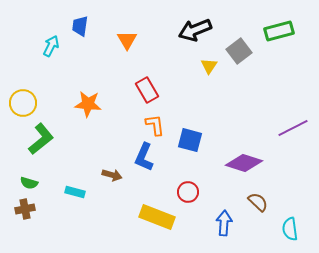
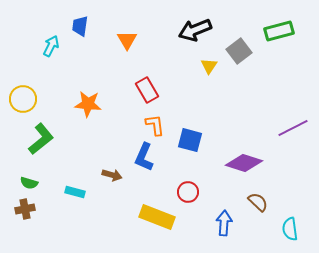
yellow circle: moved 4 px up
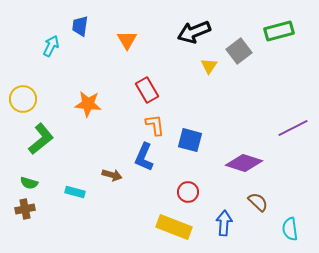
black arrow: moved 1 px left, 2 px down
yellow rectangle: moved 17 px right, 10 px down
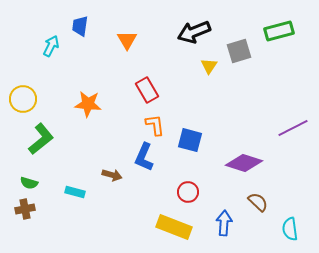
gray square: rotated 20 degrees clockwise
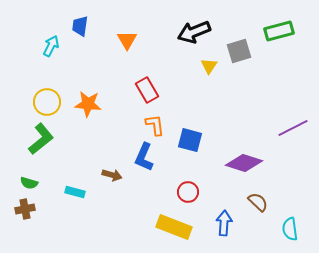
yellow circle: moved 24 px right, 3 px down
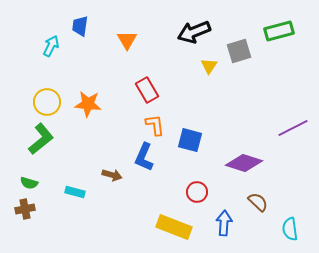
red circle: moved 9 px right
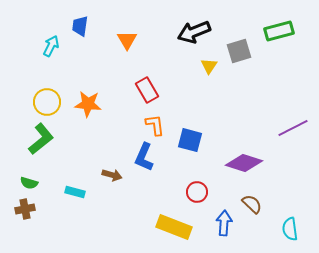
brown semicircle: moved 6 px left, 2 px down
